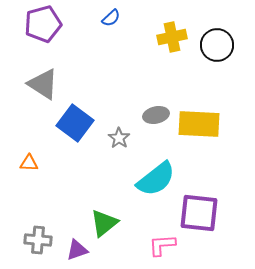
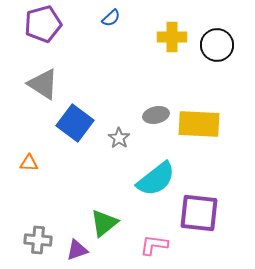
yellow cross: rotated 12 degrees clockwise
pink L-shape: moved 8 px left; rotated 12 degrees clockwise
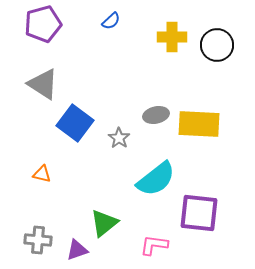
blue semicircle: moved 3 px down
orange triangle: moved 13 px right, 11 px down; rotated 12 degrees clockwise
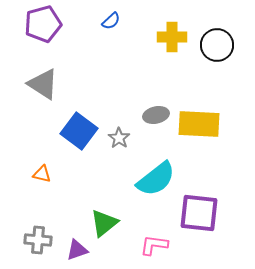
blue square: moved 4 px right, 8 px down
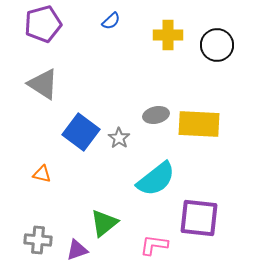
yellow cross: moved 4 px left, 2 px up
blue square: moved 2 px right, 1 px down
purple square: moved 5 px down
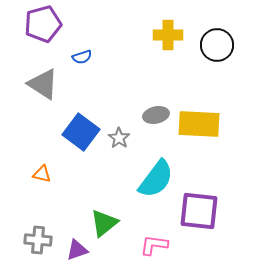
blue semicircle: moved 29 px left, 36 px down; rotated 24 degrees clockwise
cyan semicircle: rotated 15 degrees counterclockwise
purple square: moved 7 px up
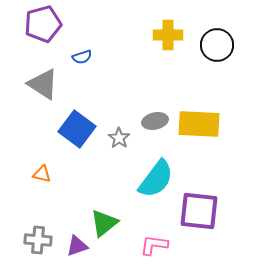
gray ellipse: moved 1 px left, 6 px down
blue square: moved 4 px left, 3 px up
purple triangle: moved 4 px up
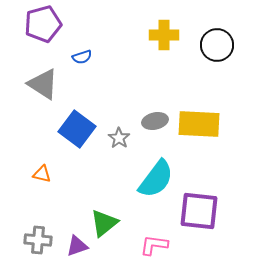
yellow cross: moved 4 px left
